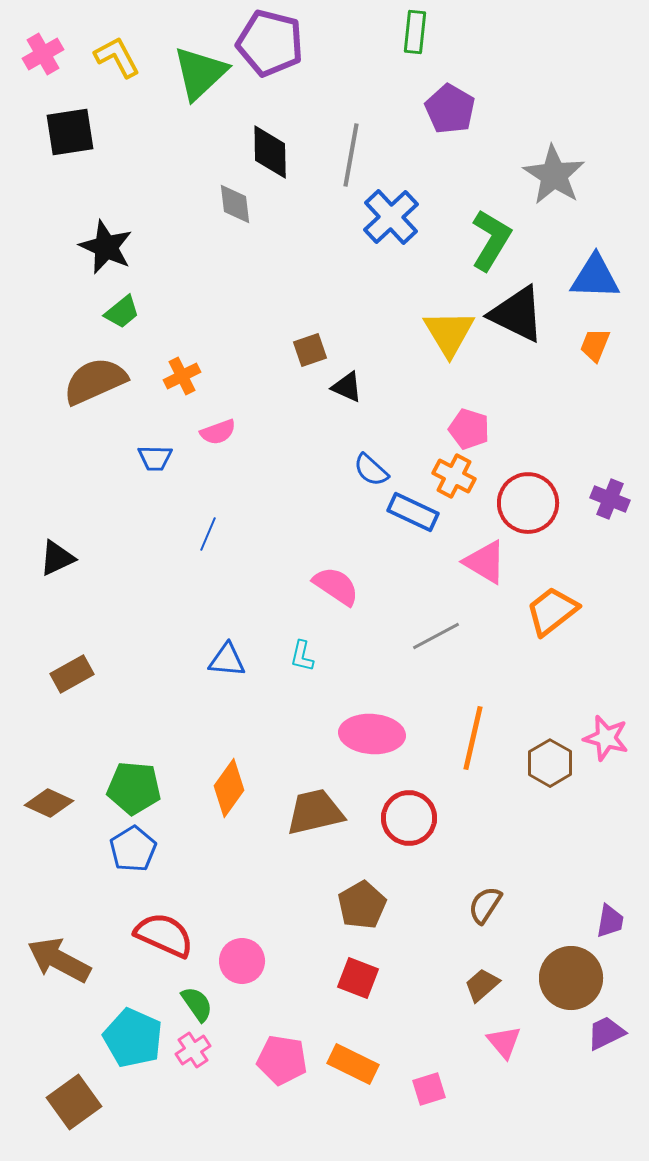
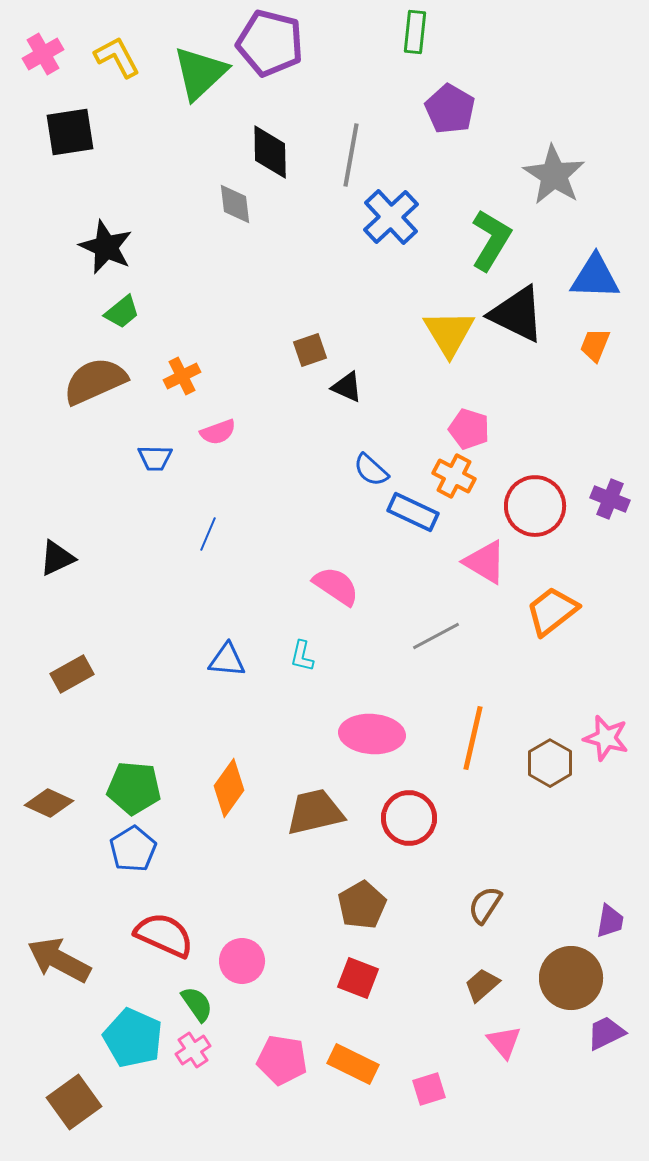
red circle at (528, 503): moved 7 px right, 3 px down
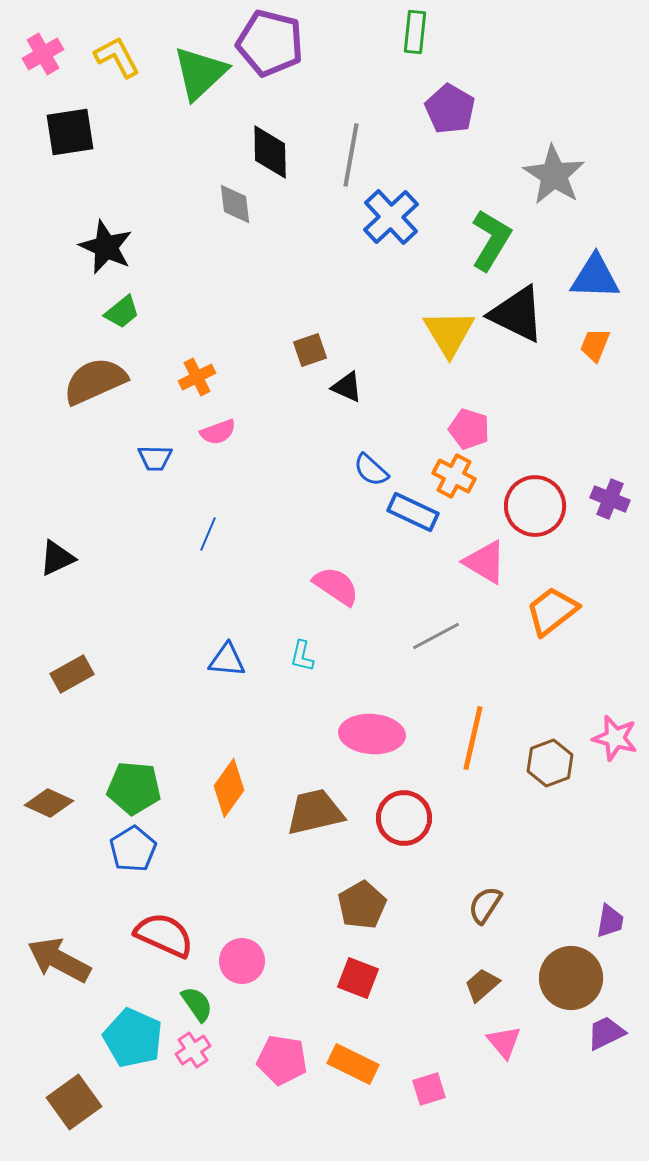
orange cross at (182, 376): moved 15 px right, 1 px down
pink star at (606, 738): moved 9 px right
brown hexagon at (550, 763): rotated 9 degrees clockwise
red circle at (409, 818): moved 5 px left
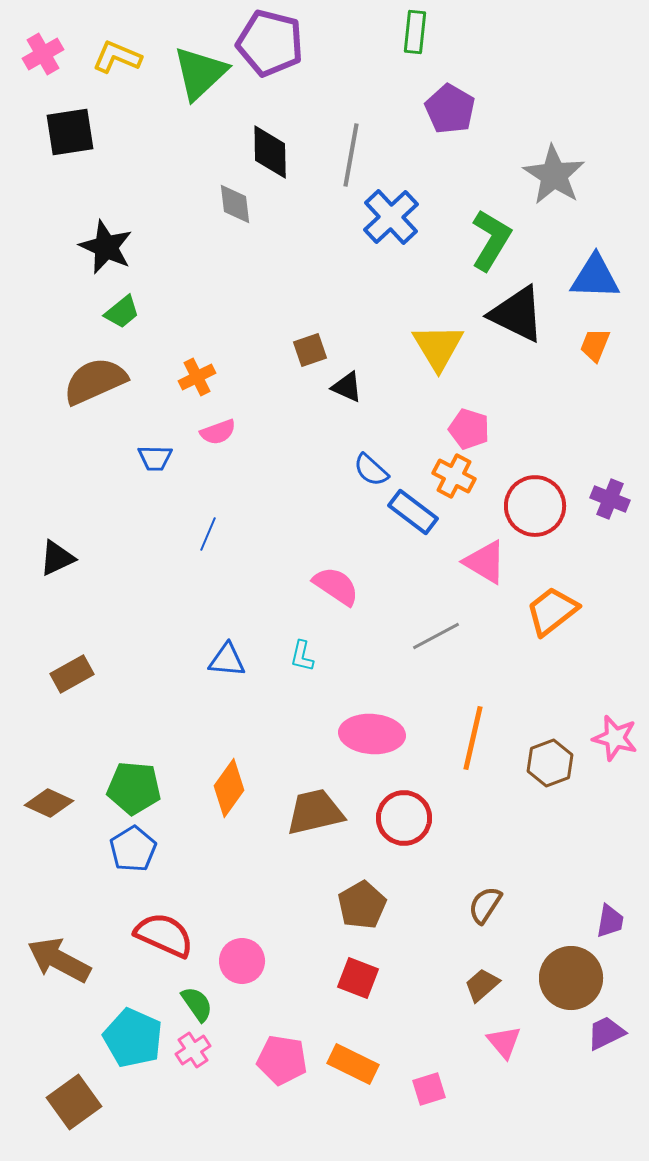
yellow L-shape at (117, 57): rotated 39 degrees counterclockwise
yellow triangle at (449, 333): moved 11 px left, 14 px down
blue rectangle at (413, 512): rotated 12 degrees clockwise
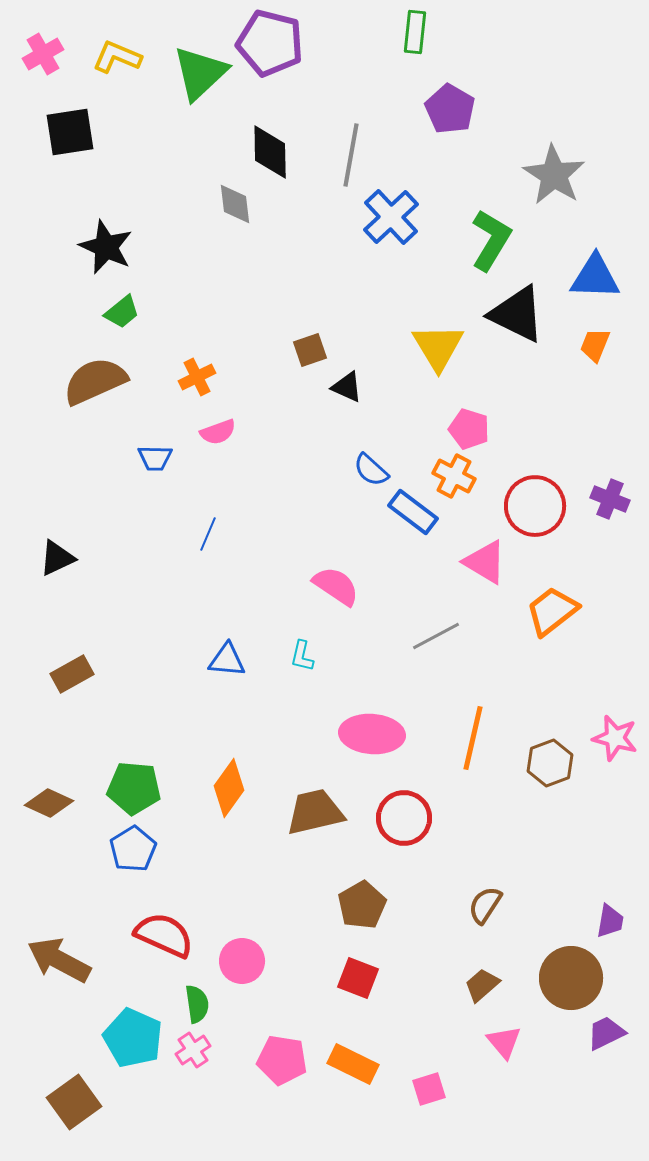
green semicircle at (197, 1004): rotated 27 degrees clockwise
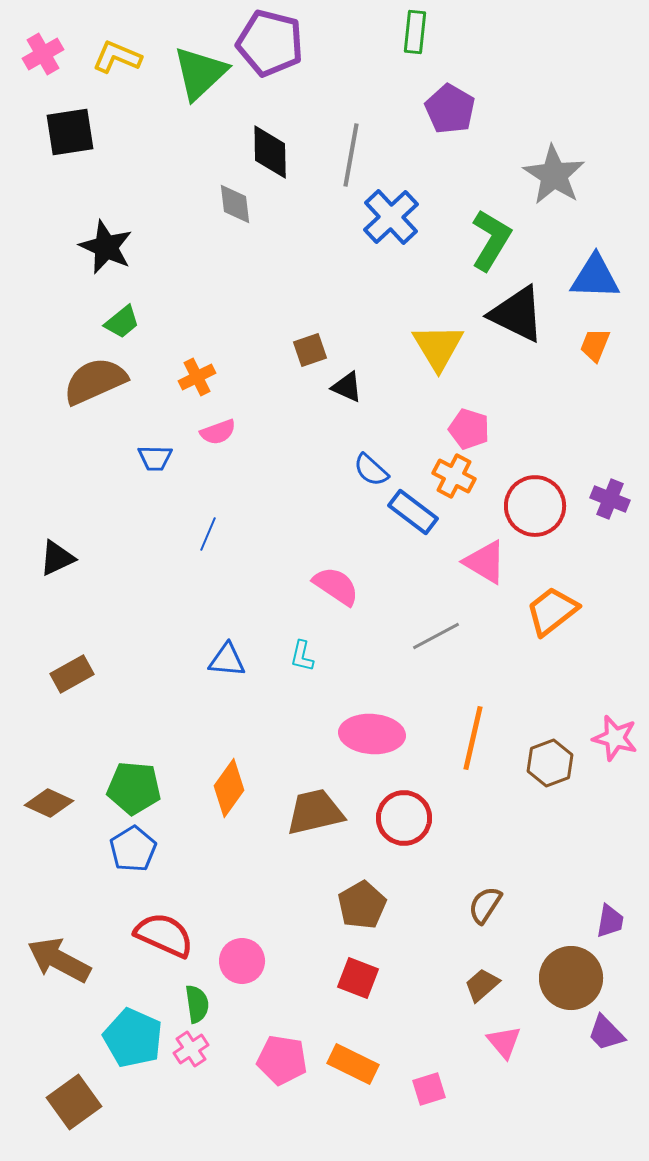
green trapezoid at (122, 312): moved 10 px down
purple trapezoid at (606, 1033): rotated 108 degrees counterclockwise
pink cross at (193, 1050): moved 2 px left, 1 px up
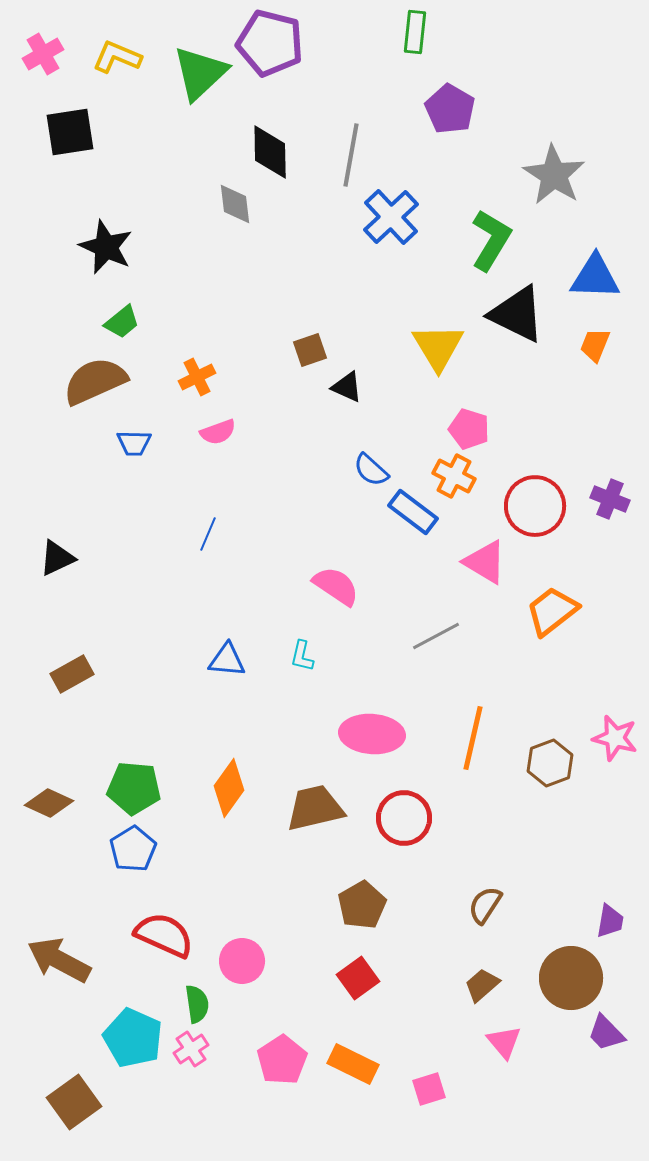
blue trapezoid at (155, 458): moved 21 px left, 15 px up
brown trapezoid at (315, 812): moved 4 px up
red square at (358, 978): rotated 33 degrees clockwise
pink pentagon at (282, 1060): rotated 30 degrees clockwise
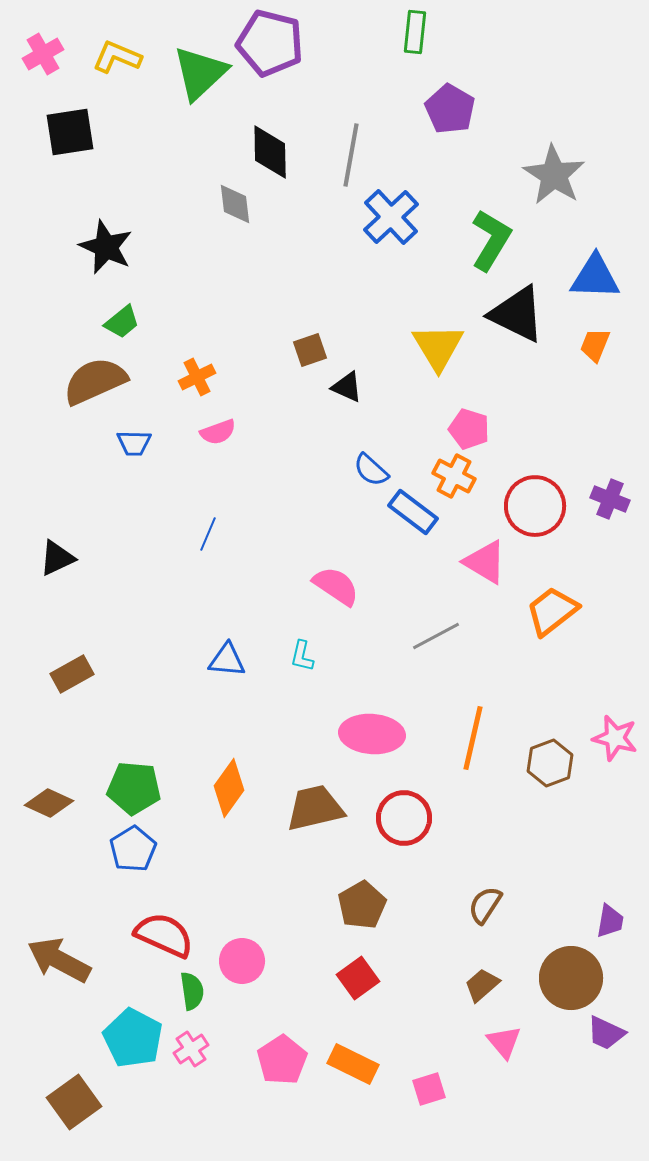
green semicircle at (197, 1004): moved 5 px left, 13 px up
purple trapezoid at (606, 1033): rotated 21 degrees counterclockwise
cyan pentagon at (133, 1038): rotated 4 degrees clockwise
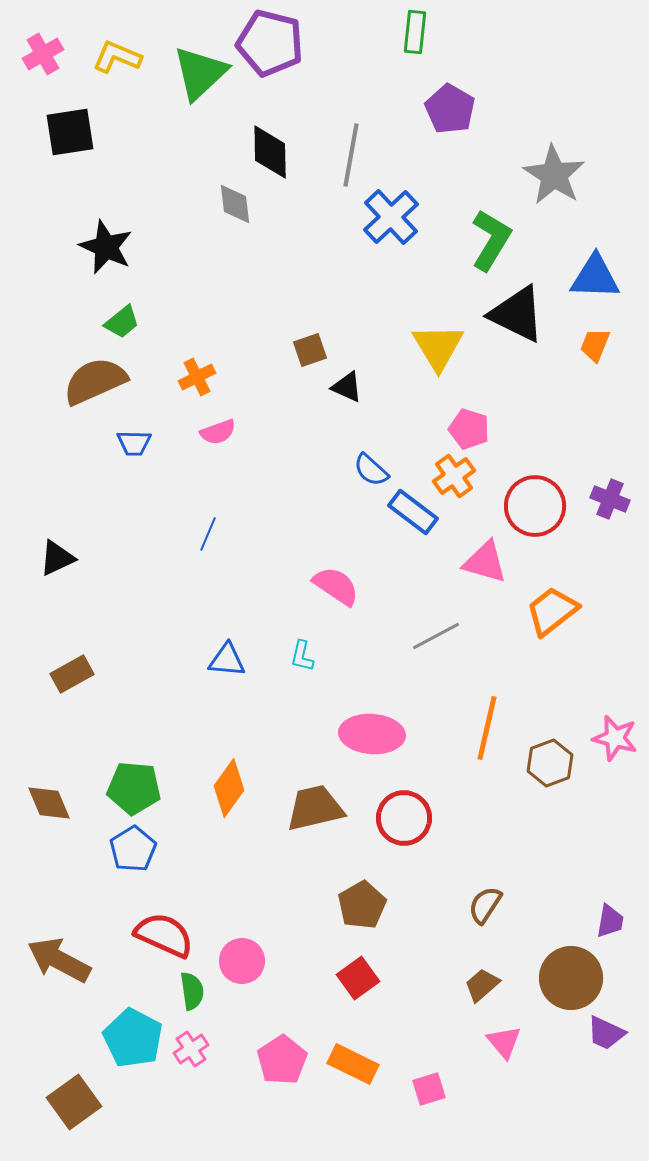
orange cross at (454, 476): rotated 27 degrees clockwise
pink triangle at (485, 562): rotated 15 degrees counterclockwise
orange line at (473, 738): moved 14 px right, 10 px up
brown diamond at (49, 803): rotated 42 degrees clockwise
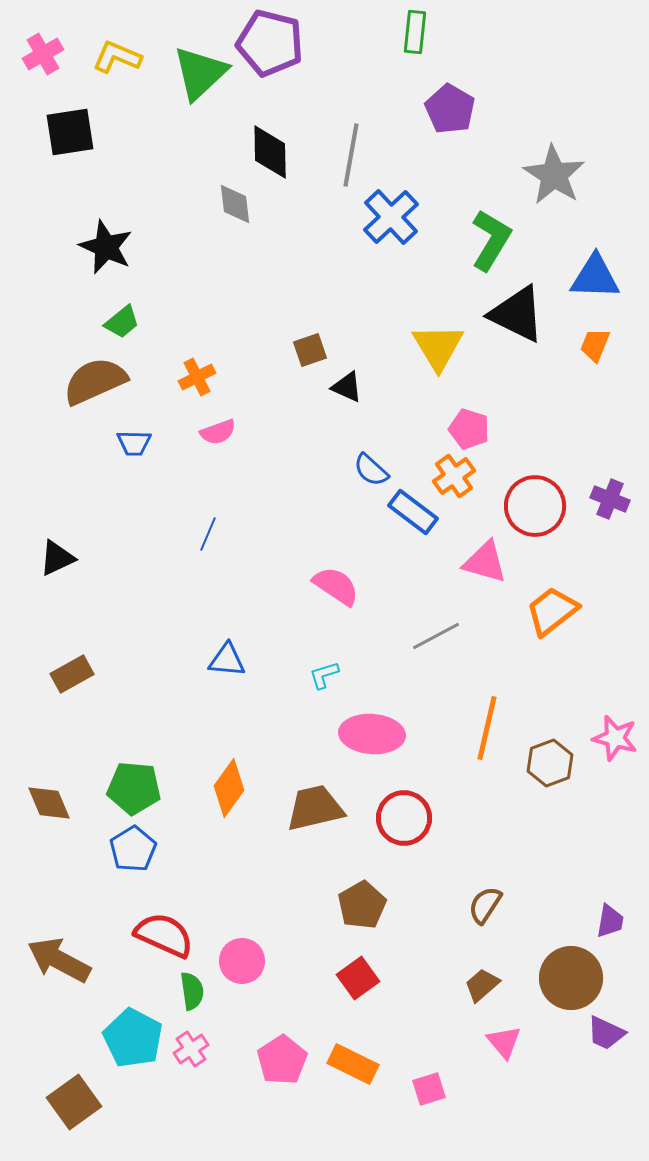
cyan L-shape at (302, 656): moved 22 px right, 19 px down; rotated 60 degrees clockwise
